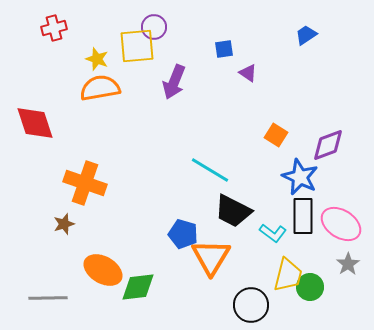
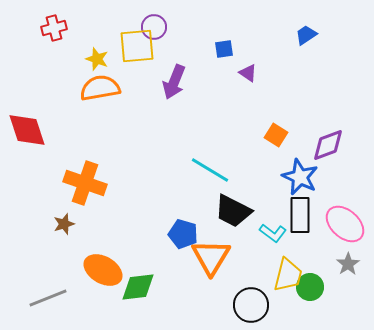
red diamond: moved 8 px left, 7 px down
black rectangle: moved 3 px left, 1 px up
pink ellipse: moved 4 px right; rotated 9 degrees clockwise
gray line: rotated 21 degrees counterclockwise
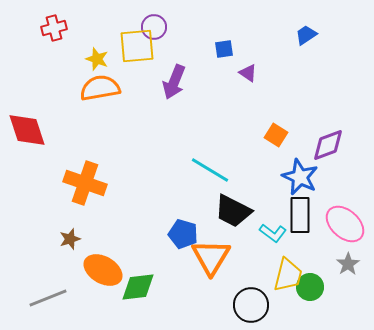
brown star: moved 6 px right, 15 px down
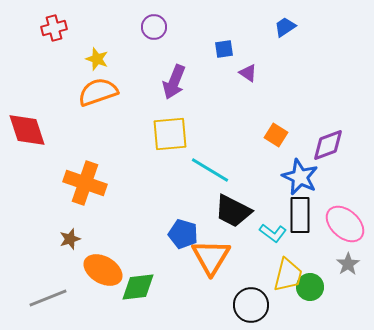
blue trapezoid: moved 21 px left, 8 px up
yellow square: moved 33 px right, 88 px down
orange semicircle: moved 2 px left, 4 px down; rotated 9 degrees counterclockwise
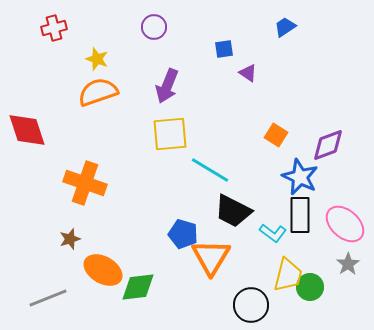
purple arrow: moved 7 px left, 4 px down
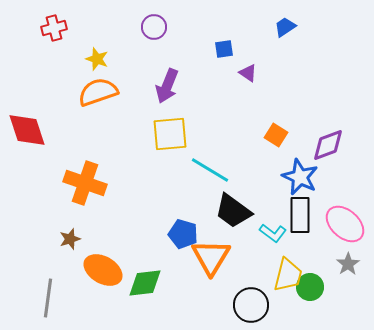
black trapezoid: rotated 9 degrees clockwise
green diamond: moved 7 px right, 4 px up
gray line: rotated 60 degrees counterclockwise
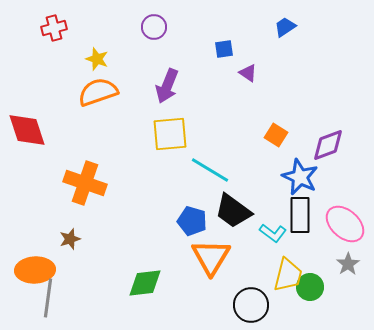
blue pentagon: moved 9 px right, 13 px up
orange ellipse: moved 68 px left; rotated 33 degrees counterclockwise
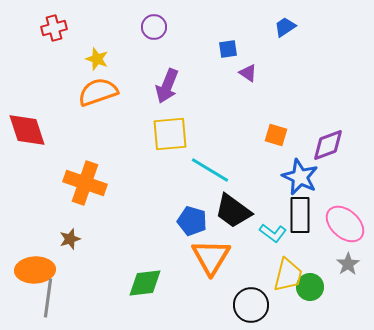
blue square: moved 4 px right
orange square: rotated 15 degrees counterclockwise
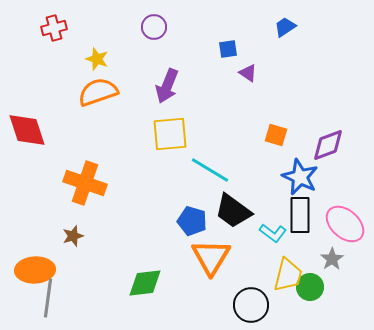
brown star: moved 3 px right, 3 px up
gray star: moved 16 px left, 5 px up
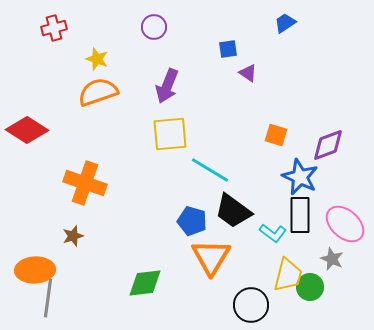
blue trapezoid: moved 4 px up
red diamond: rotated 39 degrees counterclockwise
gray star: rotated 15 degrees counterclockwise
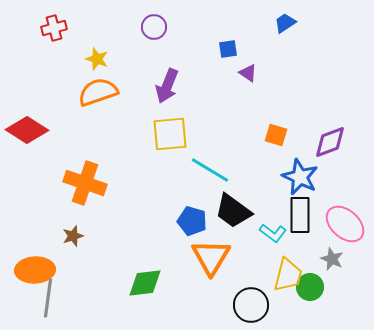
purple diamond: moved 2 px right, 3 px up
